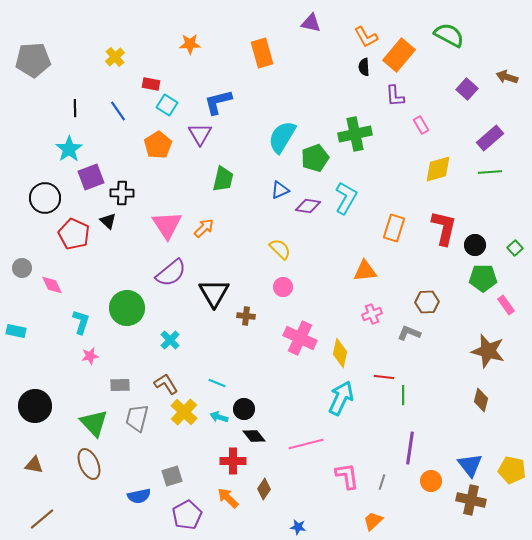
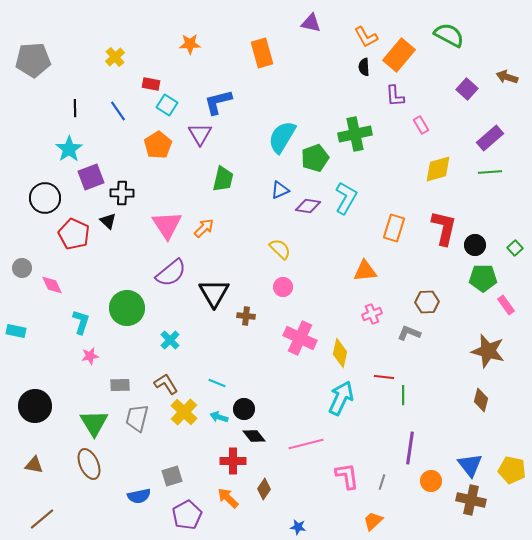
green triangle at (94, 423): rotated 12 degrees clockwise
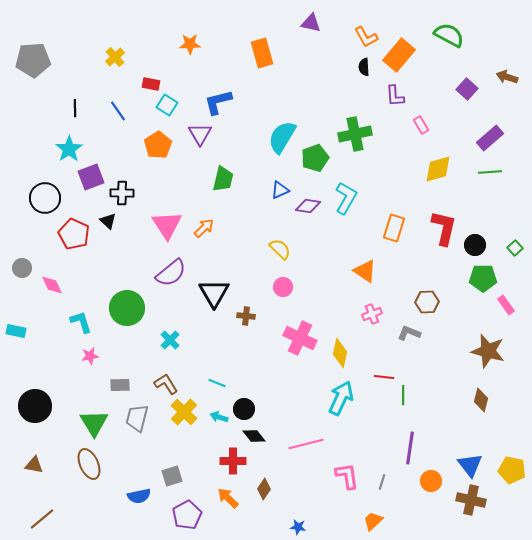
orange triangle at (365, 271): rotated 40 degrees clockwise
cyan L-shape at (81, 322): rotated 35 degrees counterclockwise
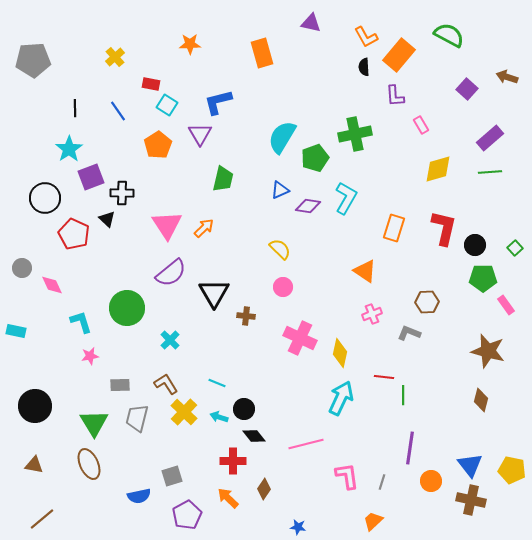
black triangle at (108, 221): moved 1 px left, 2 px up
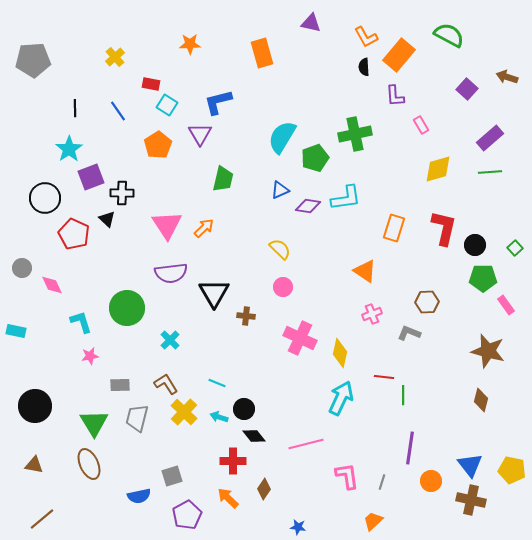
cyan L-shape at (346, 198): rotated 52 degrees clockwise
purple semicircle at (171, 273): rotated 32 degrees clockwise
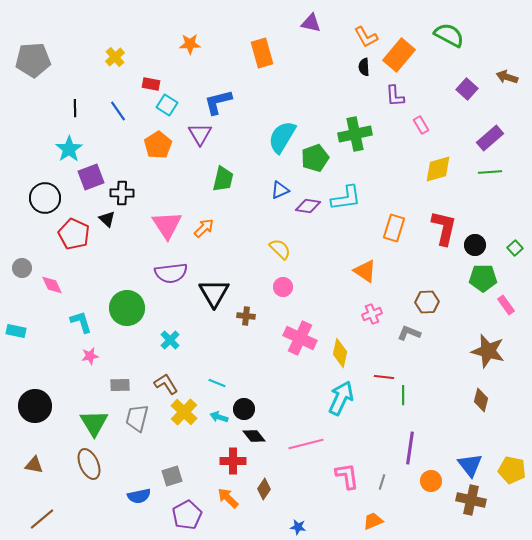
orange trapezoid at (373, 521): rotated 20 degrees clockwise
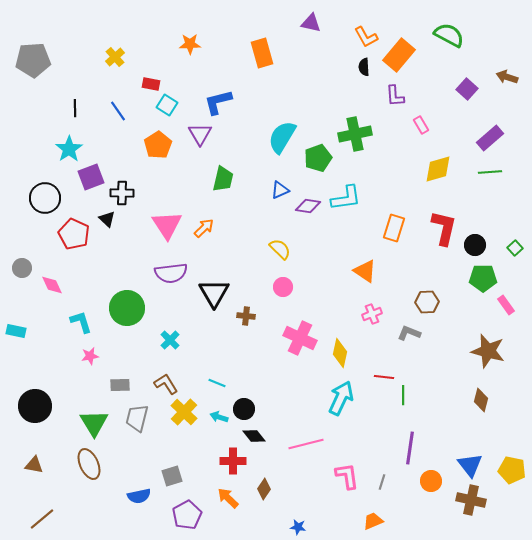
green pentagon at (315, 158): moved 3 px right
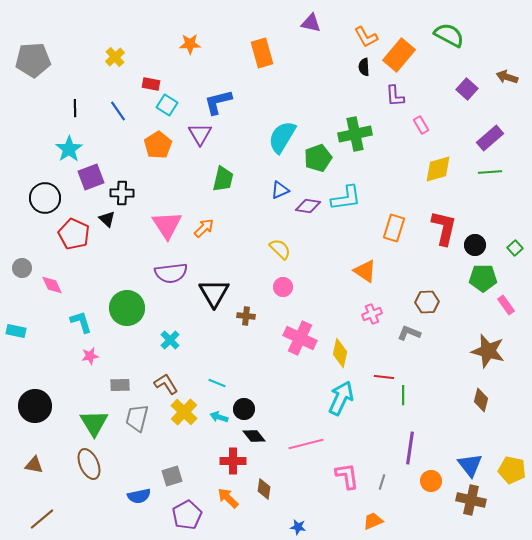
brown diamond at (264, 489): rotated 25 degrees counterclockwise
